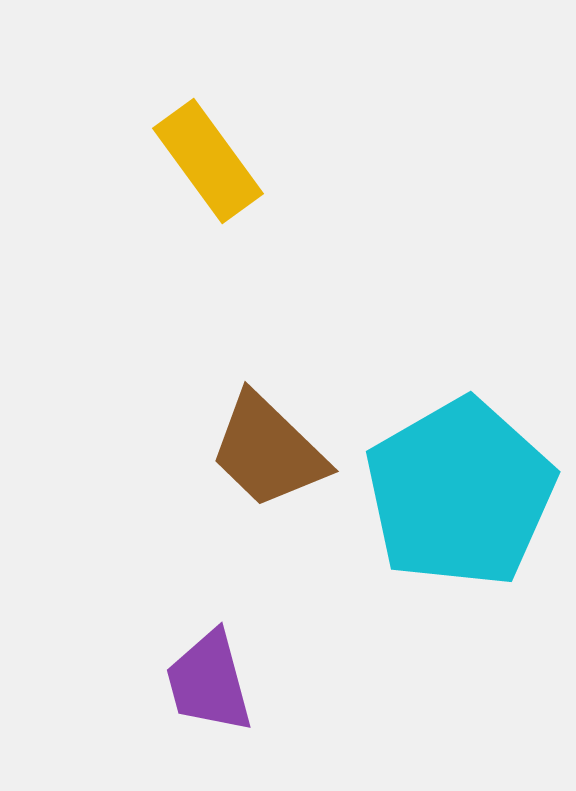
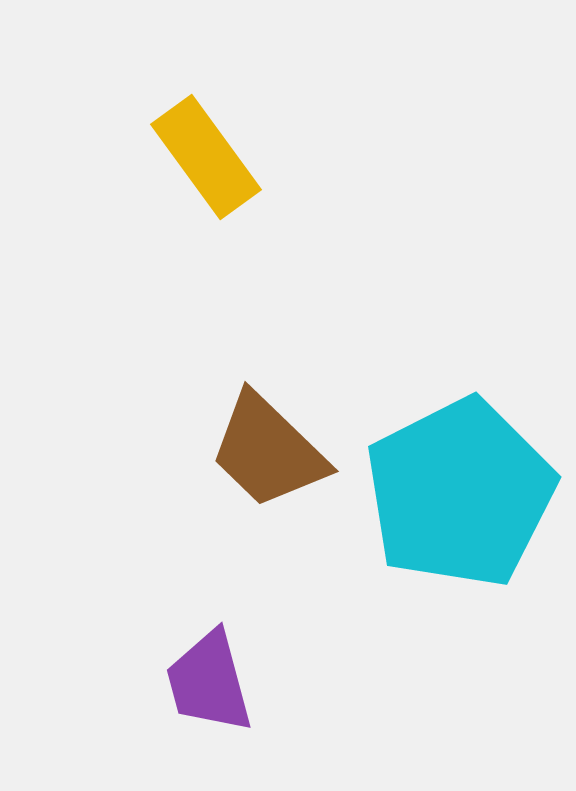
yellow rectangle: moved 2 px left, 4 px up
cyan pentagon: rotated 3 degrees clockwise
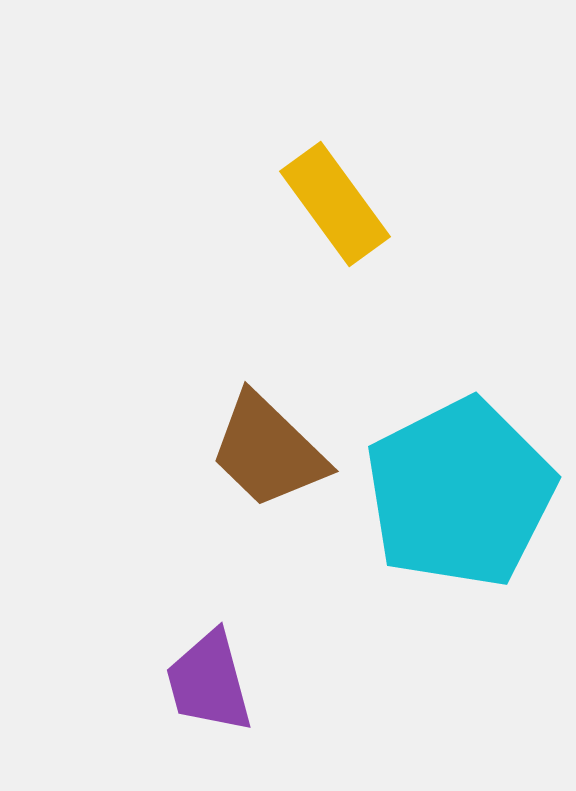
yellow rectangle: moved 129 px right, 47 px down
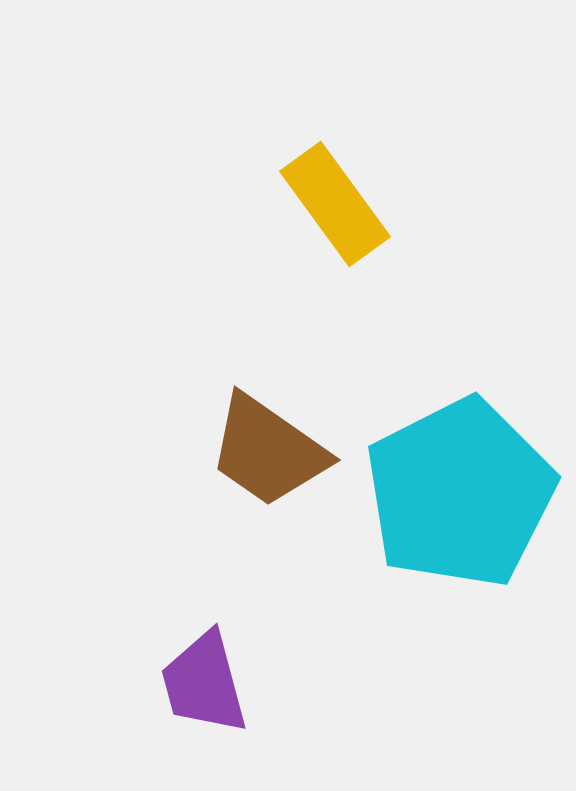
brown trapezoid: rotated 9 degrees counterclockwise
purple trapezoid: moved 5 px left, 1 px down
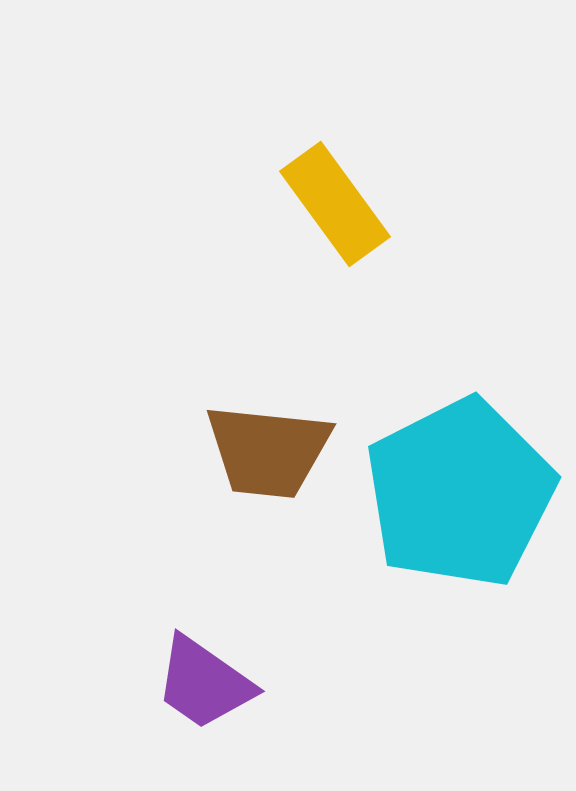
brown trapezoid: rotated 29 degrees counterclockwise
purple trapezoid: rotated 40 degrees counterclockwise
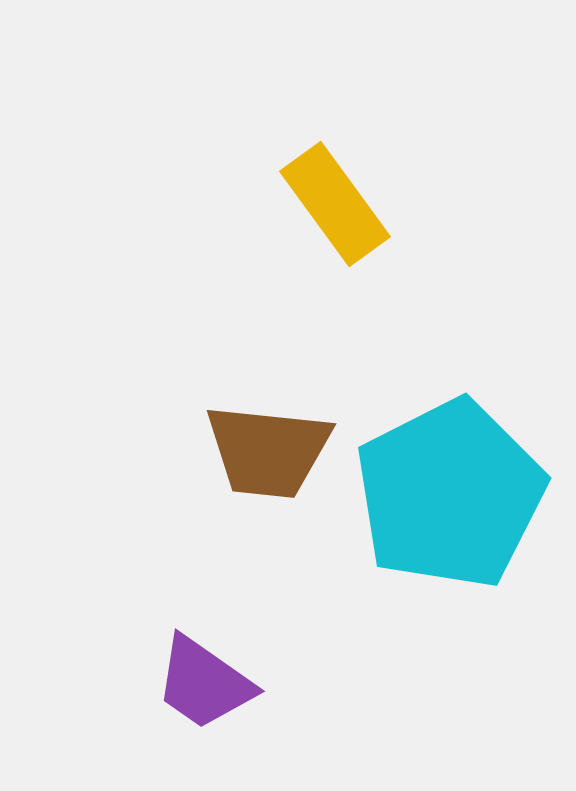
cyan pentagon: moved 10 px left, 1 px down
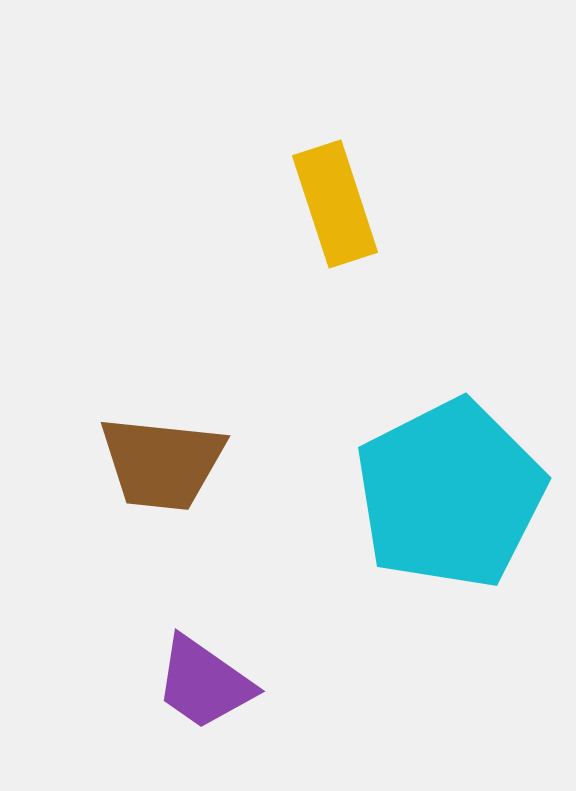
yellow rectangle: rotated 18 degrees clockwise
brown trapezoid: moved 106 px left, 12 px down
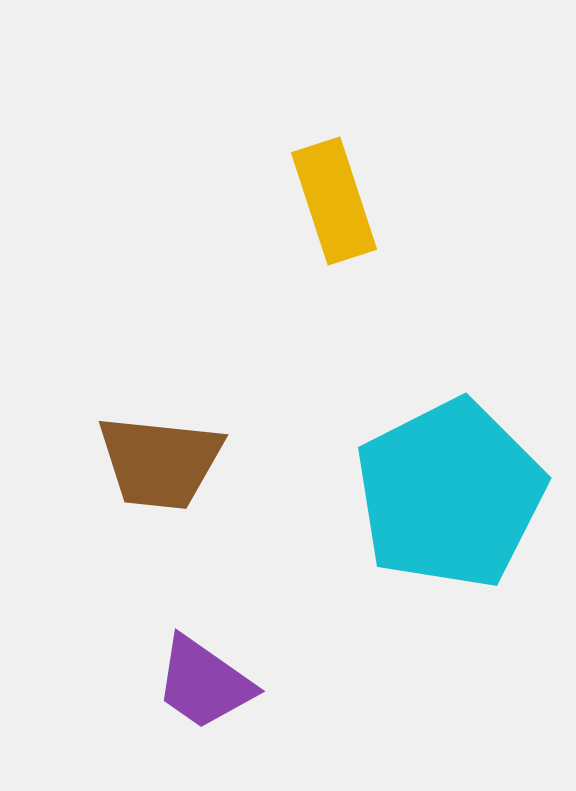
yellow rectangle: moved 1 px left, 3 px up
brown trapezoid: moved 2 px left, 1 px up
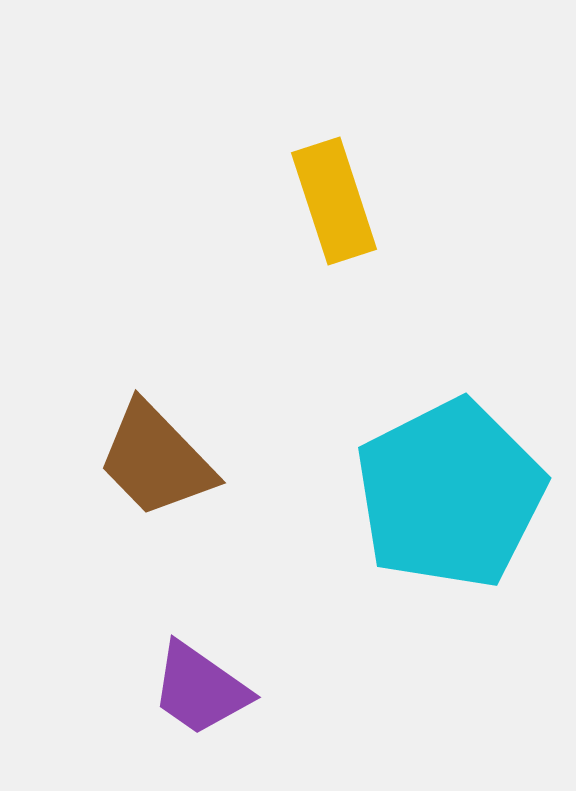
brown trapezoid: moved 4 px left, 2 px up; rotated 40 degrees clockwise
purple trapezoid: moved 4 px left, 6 px down
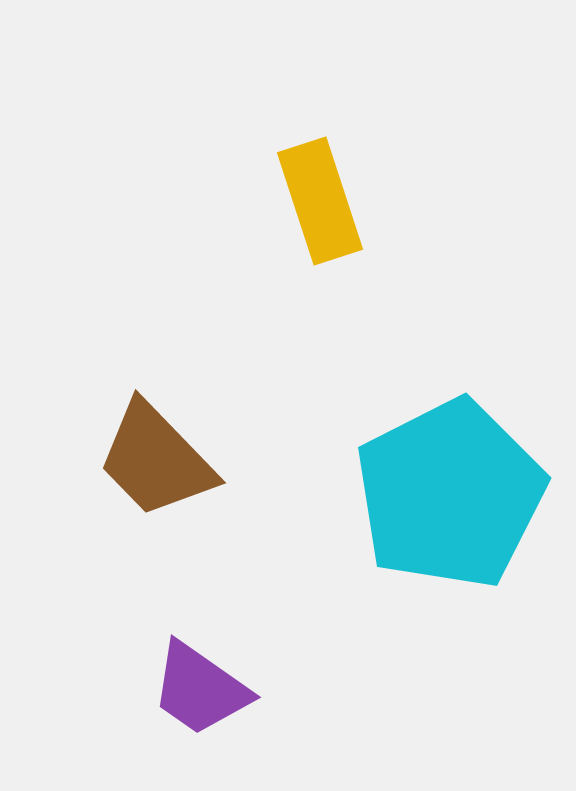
yellow rectangle: moved 14 px left
